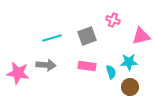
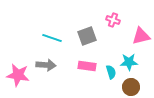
cyan line: rotated 36 degrees clockwise
pink star: moved 2 px down
brown circle: moved 1 px right
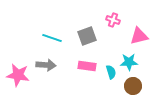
pink triangle: moved 2 px left
brown circle: moved 2 px right, 1 px up
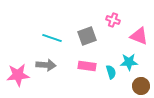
pink triangle: rotated 36 degrees clockwise
pink star: rotated 15 degrees counterclockwise
brown circle: moved 8 px right
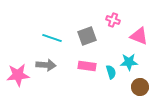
brown circle: moved 1 px left, 1 px down
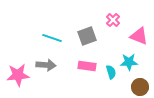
pink cross: rotated 24 degrees clockwise
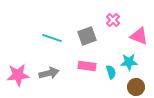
gray arrow: moved 3 px right, 8 px down; rotated 18 degrees counterclockwise
brown circle: moved 4 px left
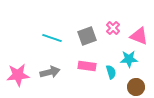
pink cross: moved 8 px down
cyan star: moved 3 px up
gray arrow: moved 1 px right, 1 px up
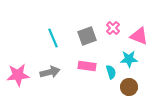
cyan line: moved 1 px right; rotated 48 degrees clockwise
brown circle: moved 7 px left
